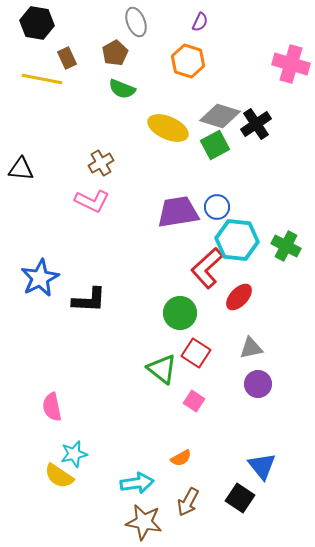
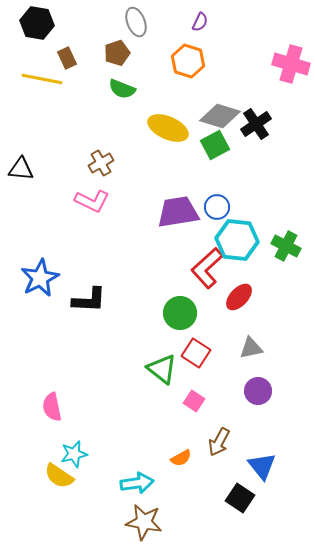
brown pentagon: moved 2 px right; rotated 10 degrees clockwise
purple circle: moved 7 px down
brown arrow: moved 31 px right, 60 px up
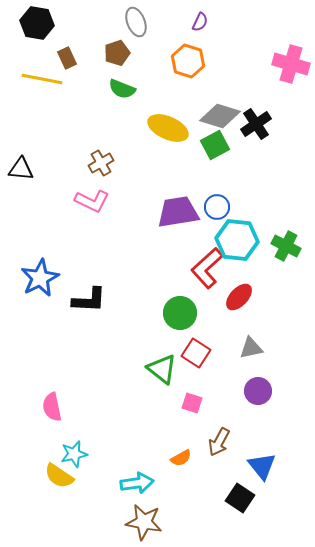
pink square: moved 2 px left, 2 px down; rotated 15 degrees counterclockwise
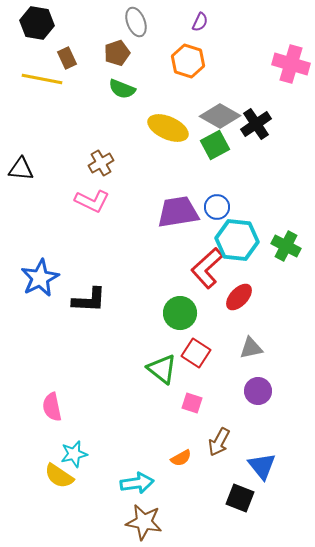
gray diamond: rotated 12 degrees clockwise
black square: rotated 12 degrees counterclockwise
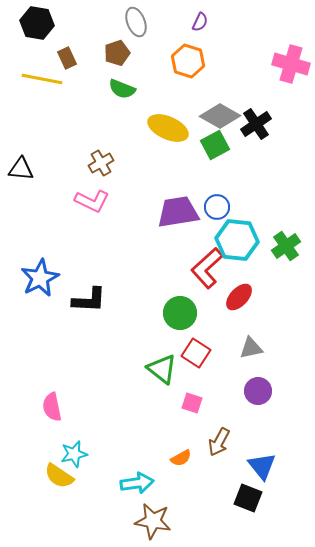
green cross: rotated 28 degrees clockwise
black square: moved 8 px right
brown star: moved 9 px right, 1 px up
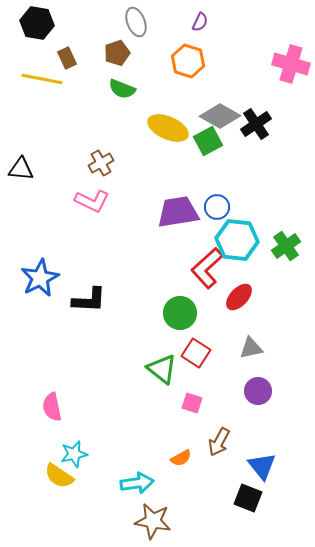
green square: moved 7 px left, 4 px up
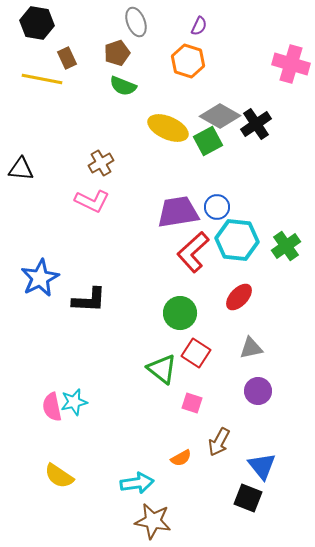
purple semicircle: moved 1 px left, 4 px down
green semicircle: moved 1 px right, 3 px up
red L-shape: moved 14 px left, 16 px up
cyan star: moved 52 px up
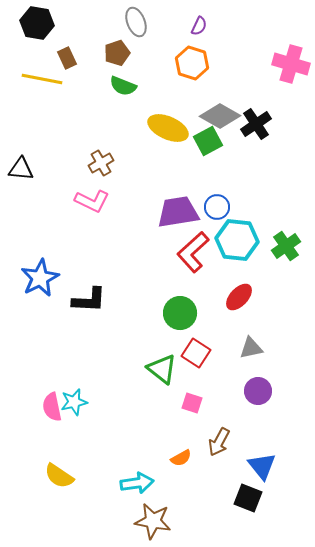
orange hexagon: moved 4 px right, 2 px down
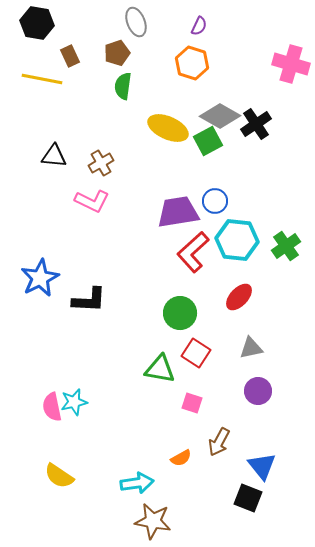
brown rectangle: moved 3 px right, 2 px up
green semicircle: rotated 76 degrees clockwise
black triangle: moved 33 px right, 13 px up
blue circle: moved 2 px left, 6 px up
green triangle: moved 2 px left; rotated 28 degrees counterclockwise
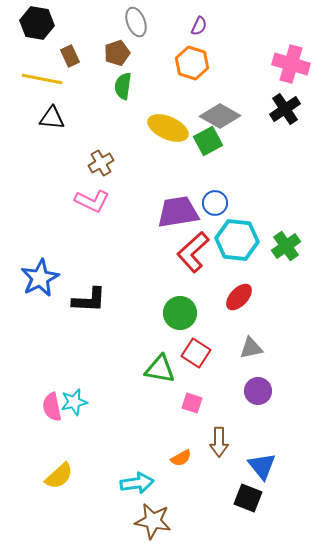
black cross: moved 29 px right, 15 px up
black triangle: moved 2 px left, 38 px up
blue circle: moved 2 px down
brown arrow: rotated 28 degrees counterclockwise
yellow semicircle: rotated 76 degrees counterclockwise
